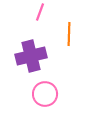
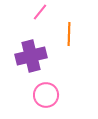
pink line: rotated 18 degrees clockwise
pink circle: moved 1 px right, 1 px down
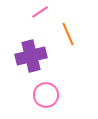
pink line: rotated 18 degrees clockwise
orange line: moved 1 px left; rotated 25 degrees counterclockwise
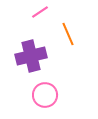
pink circle: moved 1 px left
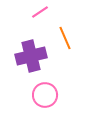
orange line: moved 3 px left, 4 px down
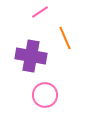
purple cross: rotated 24 degrees clockwise
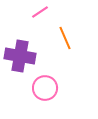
purple cross: moved 11 px left
pink circle: moved 7 px up
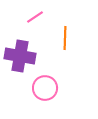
pink line: moved 5 px left, 5 px down
orange line: rotated 25 degrees clockwise
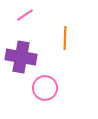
pink line: moved 10 px left, 2 px up
purple cross: moved 1 px right, 1 px down
